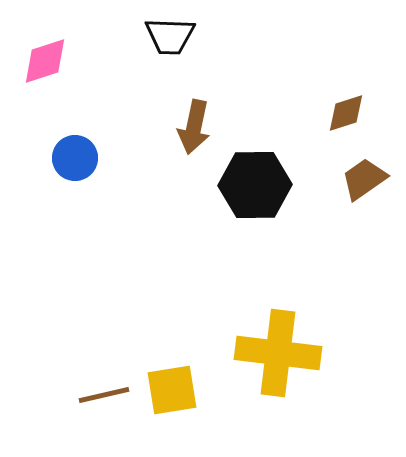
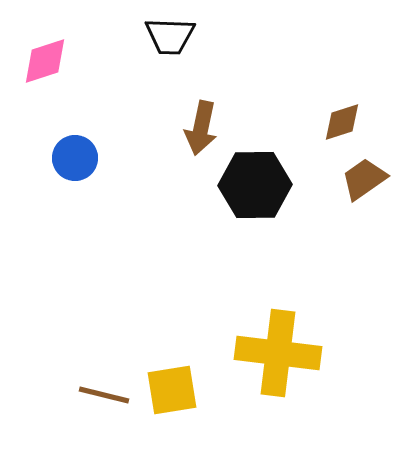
brown diamond: moved 4 px left, 9 px down
brown arrow: moved 7 px right, 1 px down
brown line: rotated 27 degrees clockwise
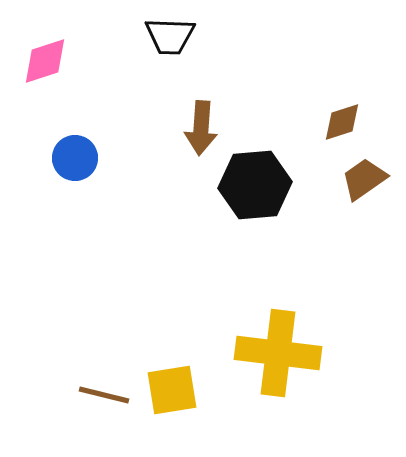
brown arrow: rotated 8 degrees counterclockwise
black hexagon: rotated 4 degrees counterclockwise
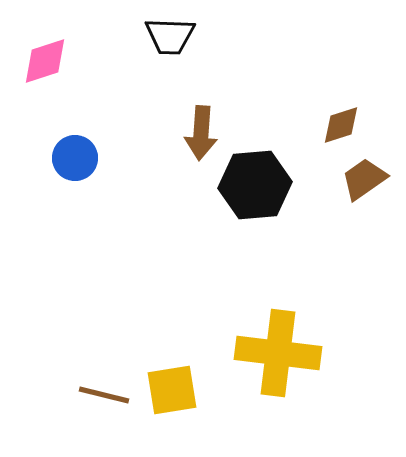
brown diamond: moved 1 px left, 3 px down
brown arrow: moved 5 px down
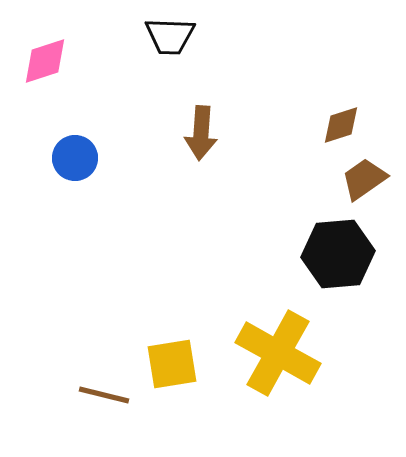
black hexagon: moved 83 px right, 69 px down
yellow cross: rotated 22 degrees clockwise
yellow square: moved 26 px up
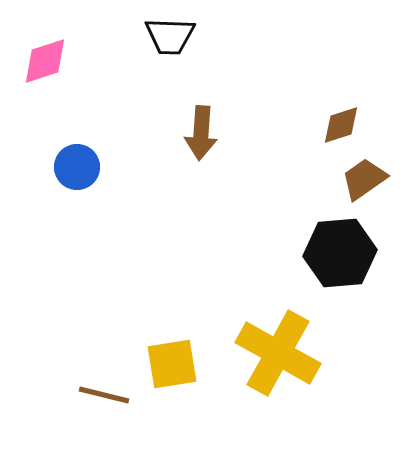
blue circle: moved 2 px right, 9 px down
black hexagon: moved 2 px right, 1 px up
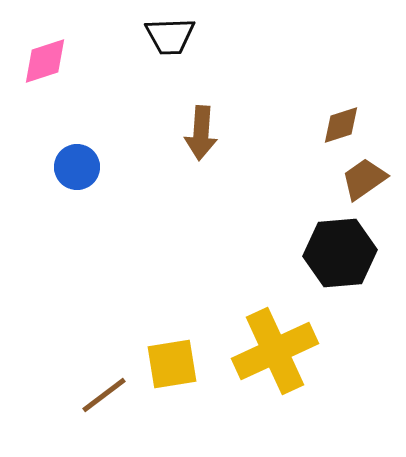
black trapezoid: rotated 4 degrees counterclockwise
yellow cross: moved 3 px left, 2 px up; rotated 36 degrees clockwise
brown line: rotated 51 degrees counterclockwise
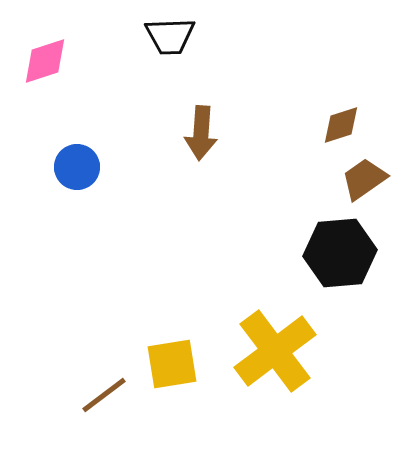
yellow cross: rotated 12 degrees counterclockwise
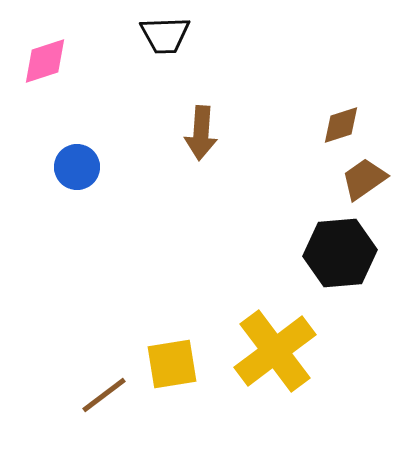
black trapezoid: moved 5 px left, 1 px up
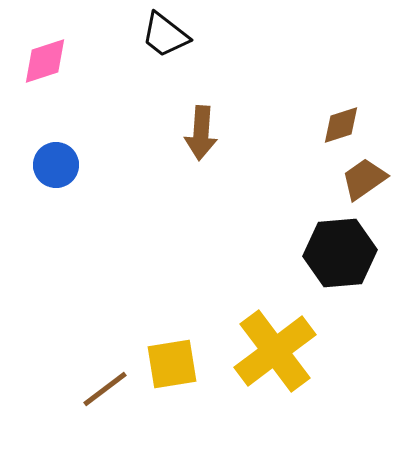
black trapezoid: rotated 40 degrees clockwise
blue circle: moved 21 px left, 2 px up
brown line: moved 1 px right, 6 px up
